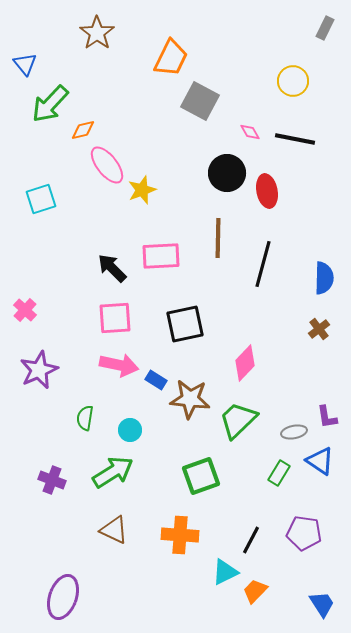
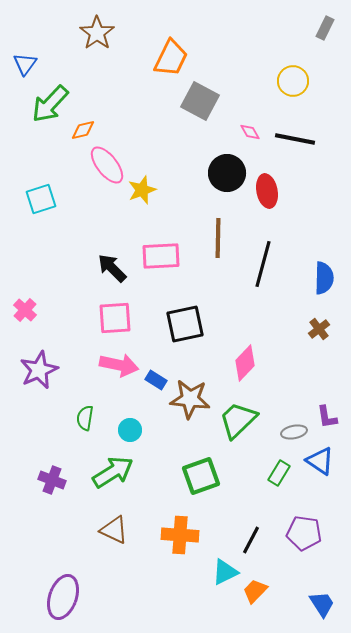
blue triangle at (25, 64): rotated 15 degrees clockwise
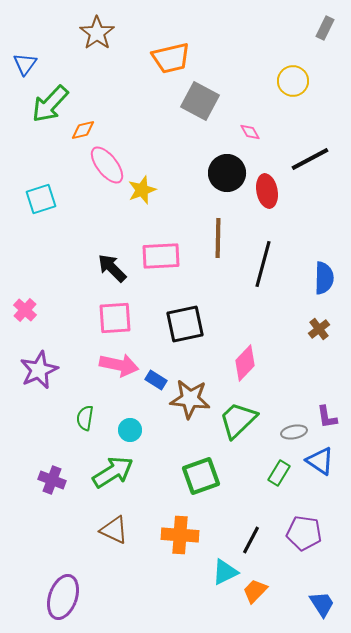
orange trapezoid at (171, 58): rotated 51 degrees clockwise
black line at (295, 139): moved 15 px right, 20 px down; rotated 39 degrees counterclockwise
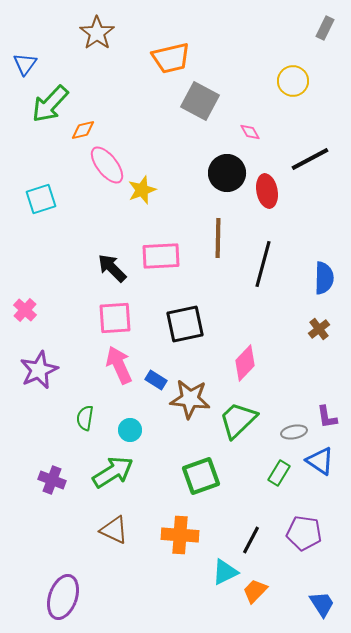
pink arrow at (119, 365): rotated 126 degrees counterclockwise
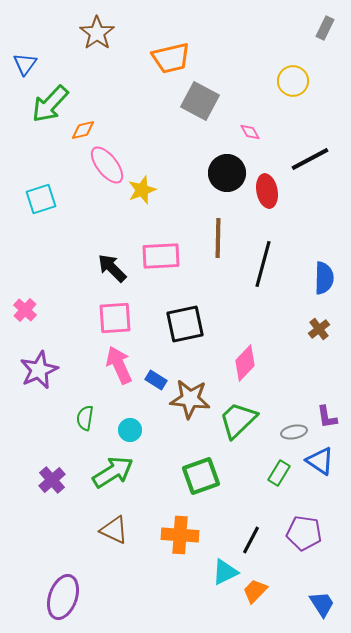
purple cross at (52, 480): rotated 28 degrees clockwise
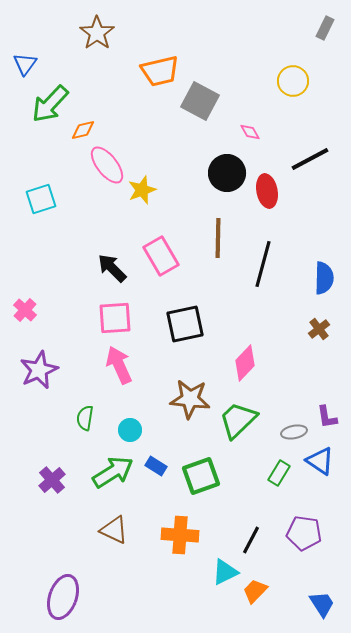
orange trapezoid at (171, 58): moved 11 px left, 13 px down
pink rectangle at (161, 256): rotated 63 degrees clockwise
blue rectangle at (156, 380): moved 86 px down
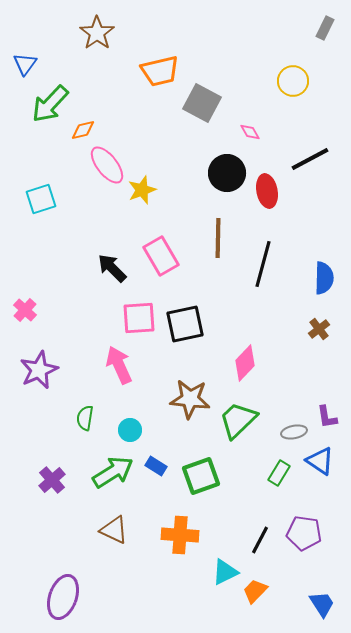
gray square at (200, 101): moved 2 px right, 2 px down
pink square at (115, 318): moved 24 px right
black line at (251, 540): moved 9 px right
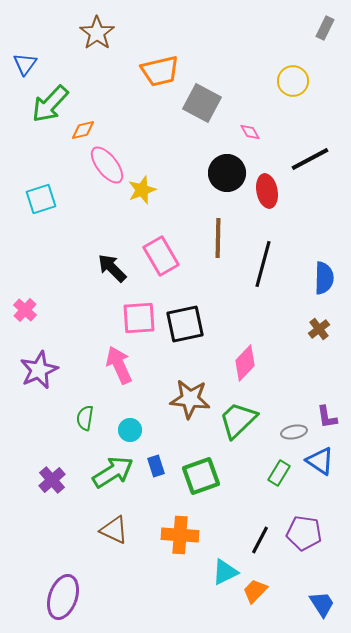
blue rectangle at (156, 466): rotated 40 degrees clockwise
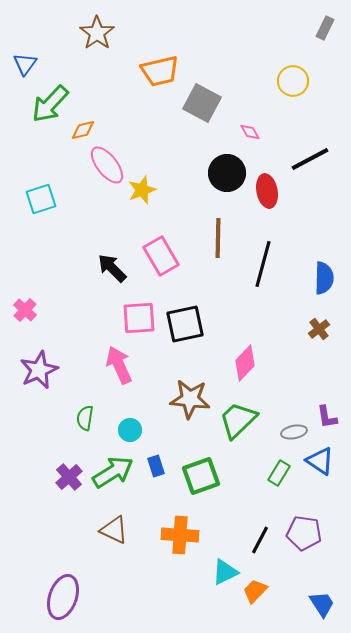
purple cross at (52, 480): moved 17 px right, 3 px up
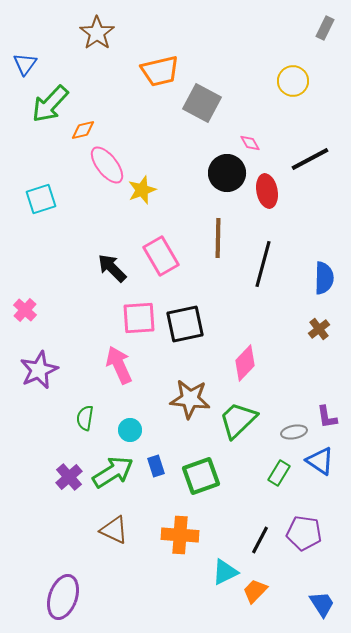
pink diamond at (250, 132): moved 11 px down
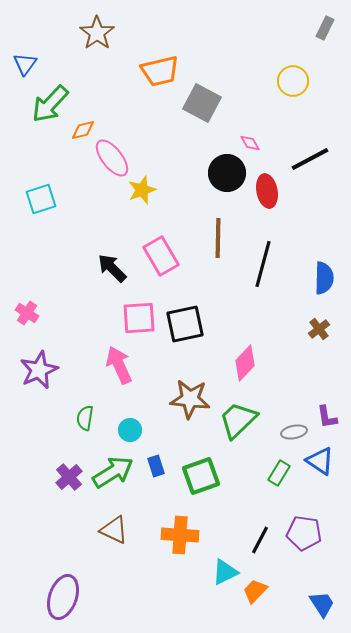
pink ellipse at (107, 165): moved 5 px right, 7 px up
pink cross at (25, 310): moved 2 px right, 3 px down; rotated 10 degrees counterclockwise
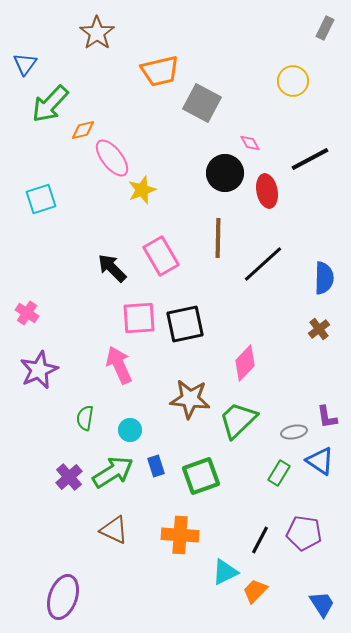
black circle at (227, 173): moved 2 px left
black line at (263, 264): rotated 33 degrees clockwise
